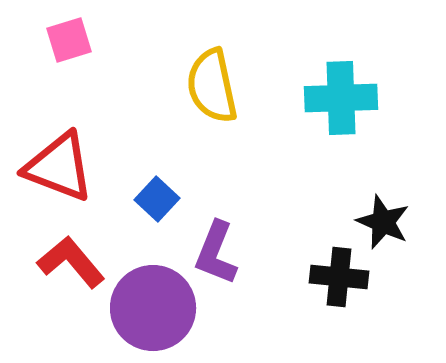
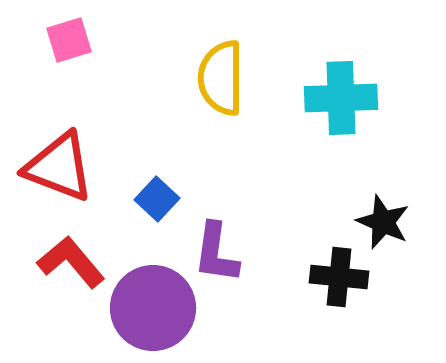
yellow semicircle: moved 9 px right, 8 px up; rotated 12 degrees clockwise
purple L-shape: rotated 14 degrees counterclockwise
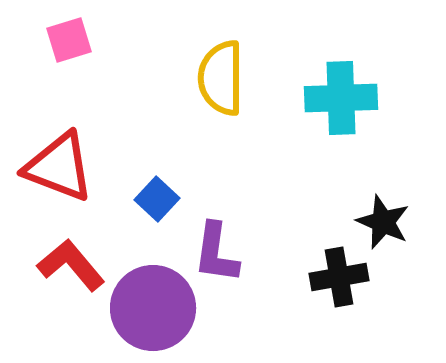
red L-shape: moved 3 px down
black cross: rotated 16 degrees counterclockwise
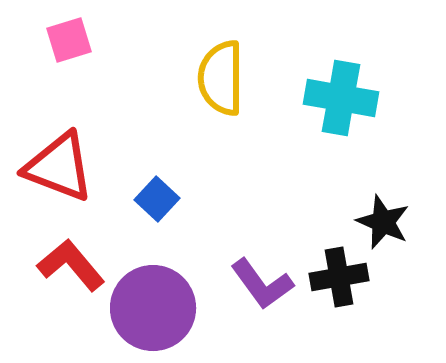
cyan cross: rotated 12 degrees clockwise
purple L-shape: moved 46 px right, 31 px down; rotated 44 degrees counterclockwise
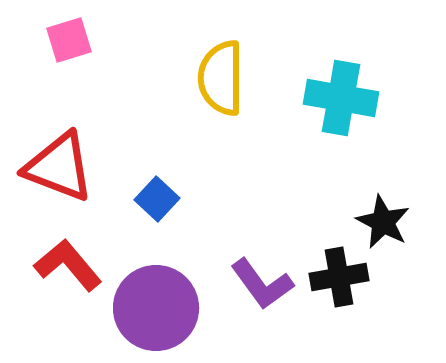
black star: rotated 4 degrees clockwise
red L-shape: moved 3 px left
purple circle: moved 3 px right
